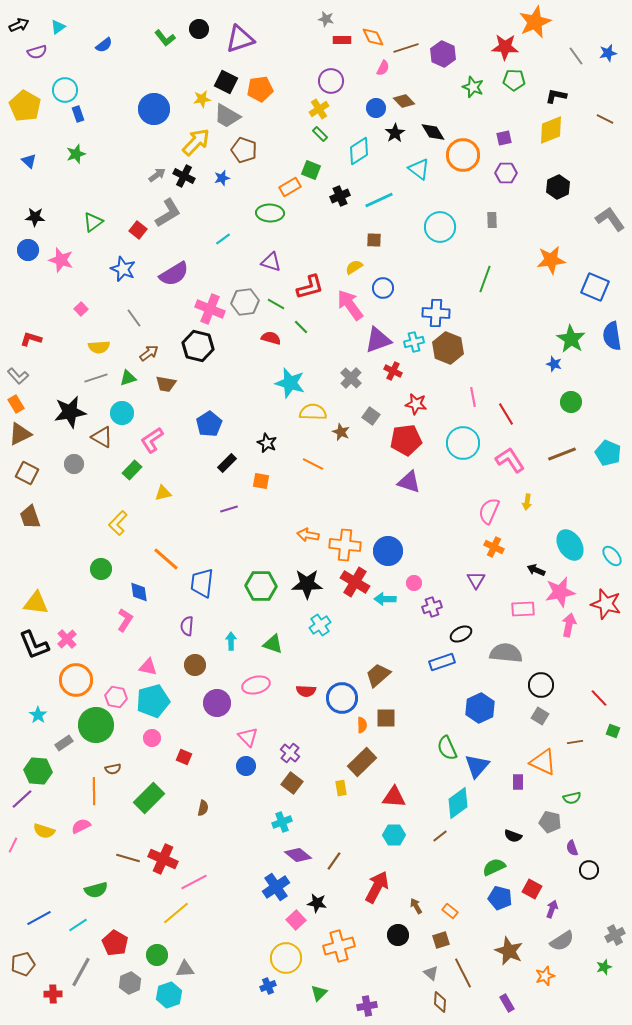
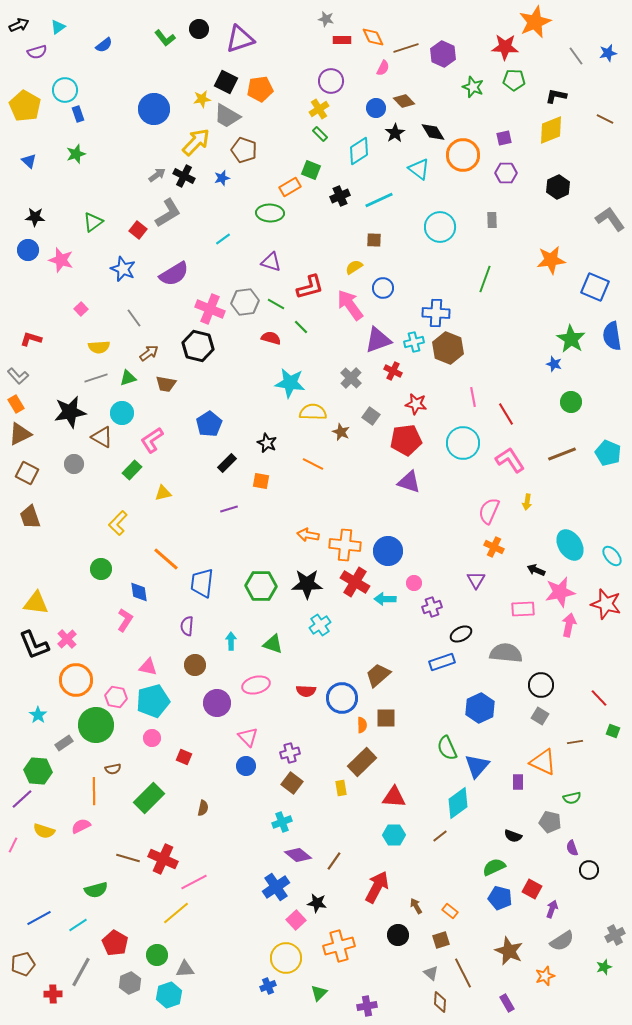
cyan star at (290, 383): rotated 8 degrees counterclockwise
purple cross at (290, 753): rotated 36 degrees clockwise
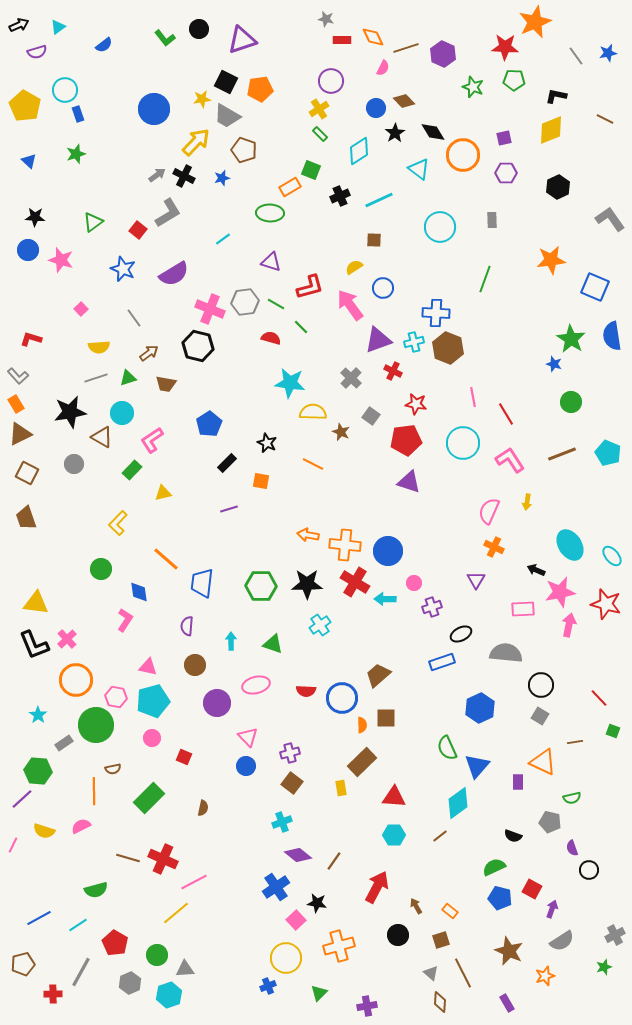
purple triangle at (240, 39): moved 2 px right, 1 px down
brown trapezoid at (30, 517): moved 4 px left, 1 px down
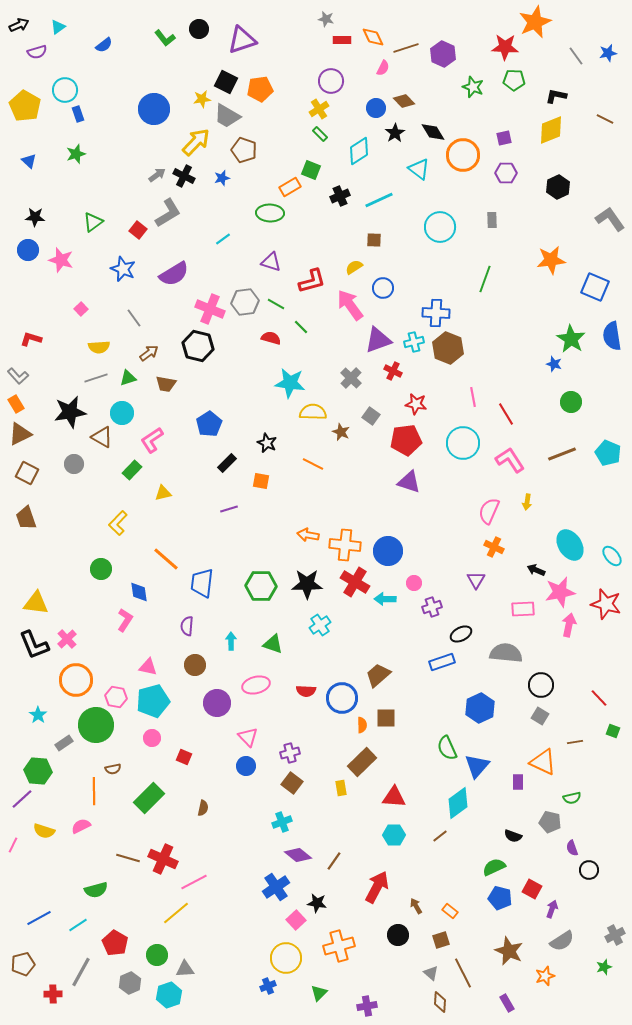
red L-shape at (310, 287): moved 2 px right, 6 px up
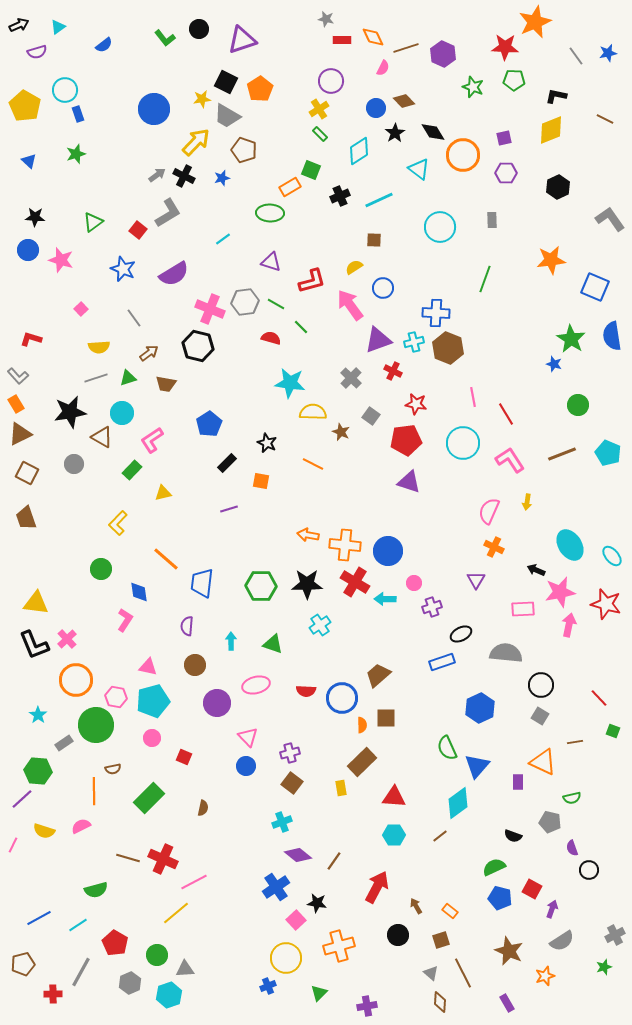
orange pentagon at (260, 89): rotated 25 degrees counterclockwise
green circle at (571, 402): moved 7 px right, 3 px down
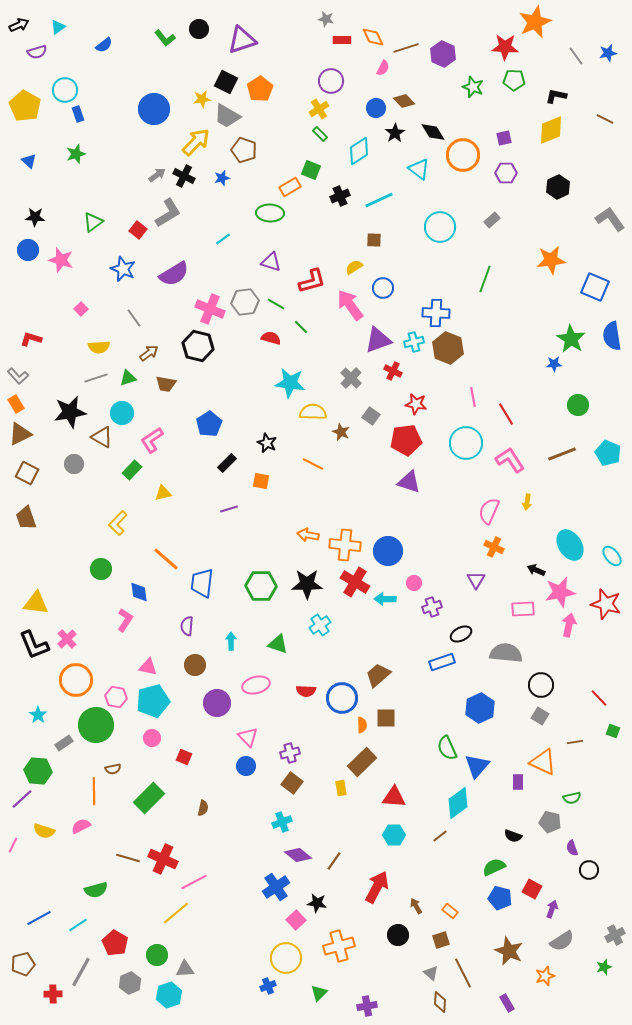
gray rectangle at (492, 220): rotated 49 degrees clockwise
blue star at (554, 364): rotated 21 degrees counterclockwise
cyan circle at (463, 443): moved 3 px right
green triangle at (273, 644): moved 5 px right
